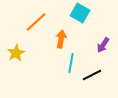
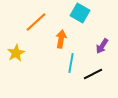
purple arrow: moved 1 px left, 1 px down
black line: moved 1 px right, 1 px up
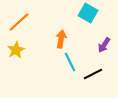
cyan square: moved 8 px right
orange line: moved 17 px left
purple arrow: moved 2 px right, 1 px up
yellow star: moved 3 px up
cyan line: moved 1 px left, 1 px up; rotated 36 degrees counterclockwise
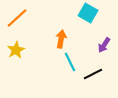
orange line: moved 2 px left, 4 px up
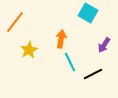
orange line: moved 2 px left, 4 px down; rotated 10 degrees counterclockwise
yellow star: moved 13 px right
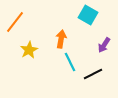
cyan square: moved 2 px down
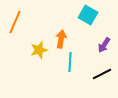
orange line: rotated 15 degrees counterclockwise
yellow star: moved 10 px right; rotated 12 degrees clockwise
cyan line: rotated 30 degrees clockwise
black line: moved 9 px right
